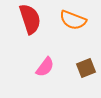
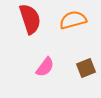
orange semicircle: rotated 144 degrees clockwise
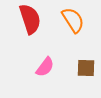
orange semicircle: rotated 72 degrees clockwise
brown square: rotated 24 degrees clockwise
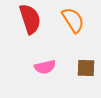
pink semicircle: rotated 40 degrees clockwise
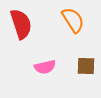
red semicircle: moved 9 px left, 5 px down
brown square: moved 2 px up
